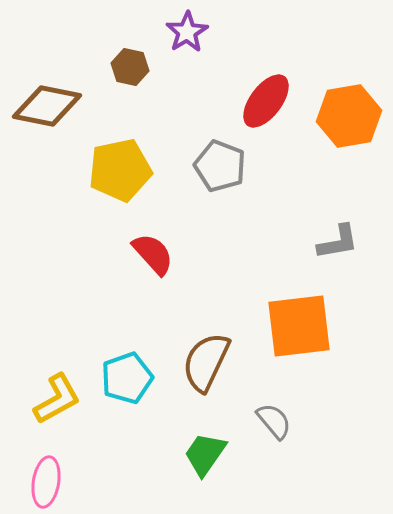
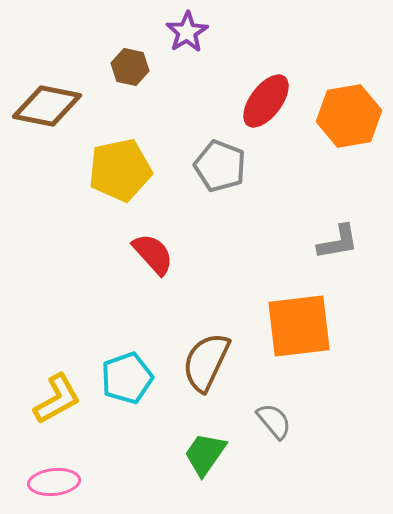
pink ellipse: moved 8 px right; rotated 75 degrees clockwise
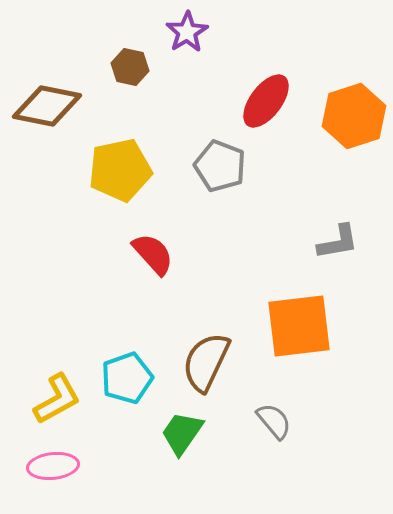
orange hexagon: moved 5 px right; rotated 8 degrees counterclockwise
green trapezoid: moved 23 px left, 21 px up
pink ellipse: moved 1 px left, 16 px up
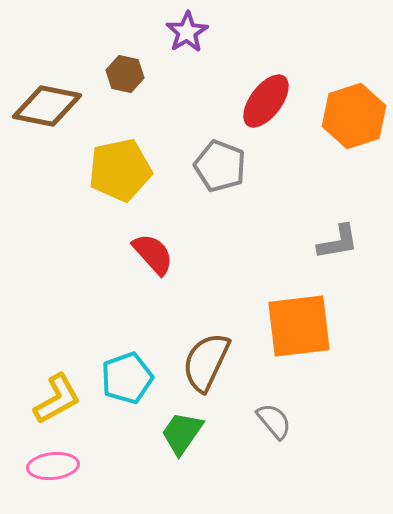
brown hexagon: moved 5 px left, 7 px down
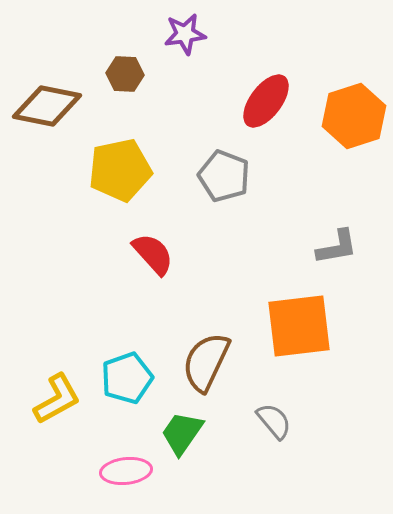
purple star: moved 2 px left, 2 px down; rotated 24 degrees clockwise
brown hexagon: rotated 9 degrees counterclockwise
gray pentagon: moved 4 px right, 10 px down
gray L-shape: moved 1 px left, 5 px down
pink ellipse: moved 73 px right, 5 px down
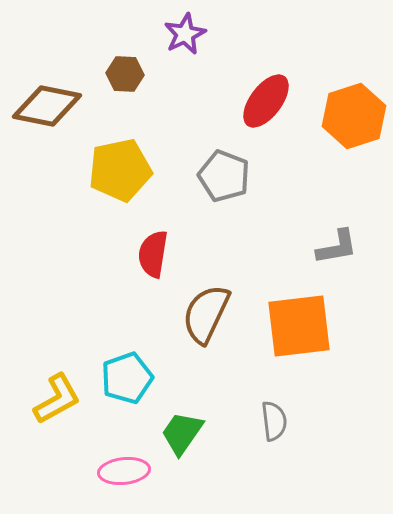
purple star: rotated 18 degrees counterclockwise
red semicircle: rotated 129 degrees counterclockwise
brown semicircle: moved 48 px up
gray semicircle: rotated 33 degrees clockwise
pink ellipse: moved 2 px left
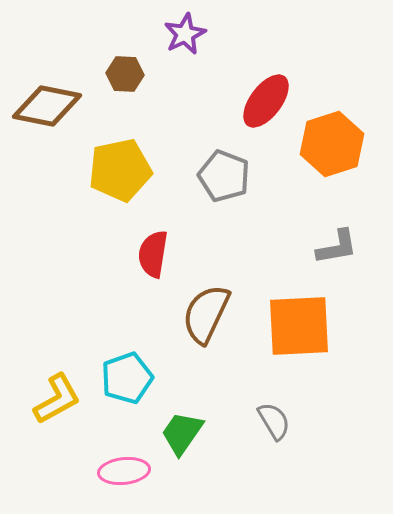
orange hexagon: moved 22 px left, 28 px down
orange square: rotated 4 degrees clockwise
gray semicircle: rotated 24 degrees counterclockwise
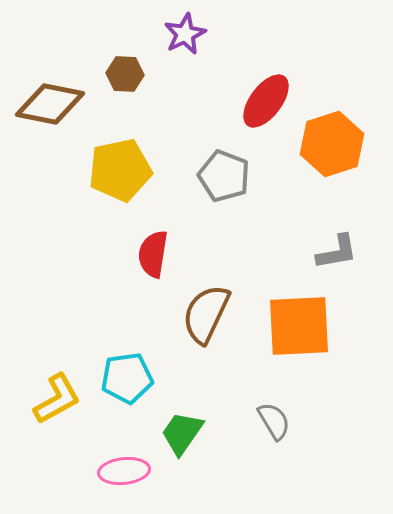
brown diamond: moved 3 px right, 2 px up
gray L-shape: moved 5 px down
cyan pentagon: rotated 12 degrees clockwise
